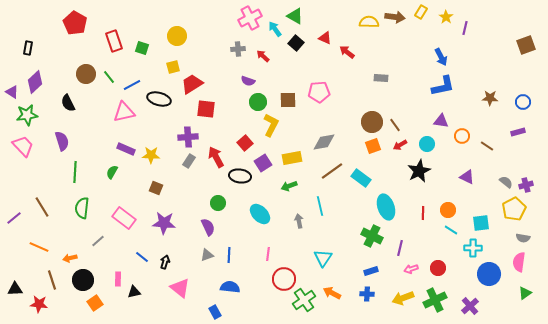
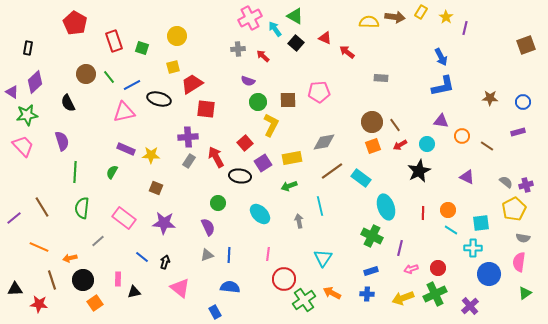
green cross at (435, 300): moved 6 px up
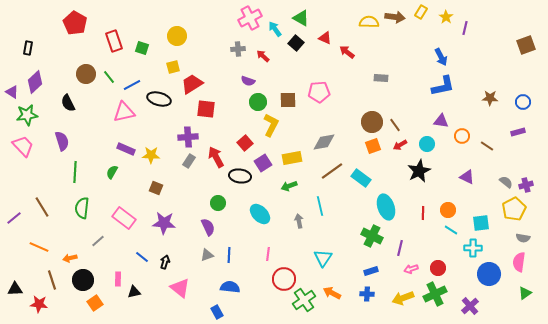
green triangle at (295, 16): moved 6 px right, 2 px down
blue rectangle at (215, 312): moved 2 px right
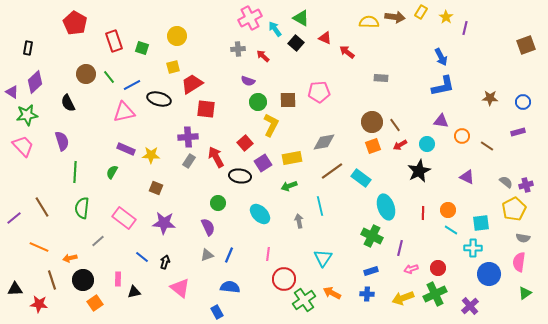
blue line at (229, 255): rotated 21 degrees clockwise
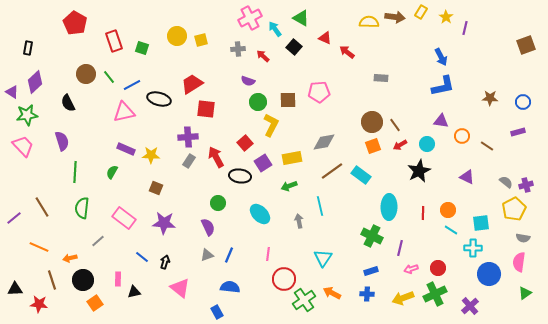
black square at (296, 43): moved 2 px left, 4 px down
yellow square at (173, 67): moved 28 px right, 27 px up
cyan rectangle at (361, 178): moved 3 px up
cyan ellipse at (386, 207): moved 3 px right; rotated 20 degrees clockwise
